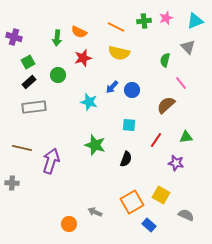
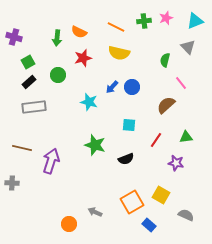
blue circle: moved 3 px up
black semicircle: rotated 49 degrees clockwise
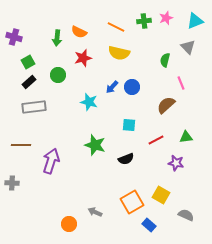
pink line: rotated 16 degrees clockwise
red line: rotated 28 degrees clockwise
brown line: moved 1 px left, 3 px up; rotated 12 degrees counterclockwise
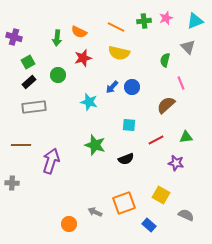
orange square: moved 8 px left, 1 px down; rotated 10 degrees clockwise
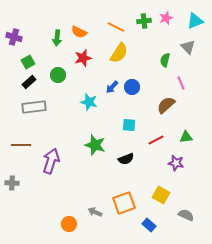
yellow semicircle: rotated 70 degrees counterclockwise
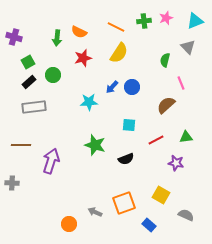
green circle: moved 5 px left
cyan star: rotated 18 degrees counterclockwise
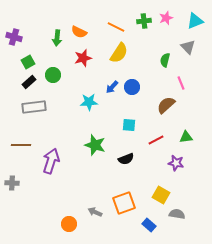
gray semicircle: moved 9 px left, 1 px up; rotated 14 degrees counterclockwise
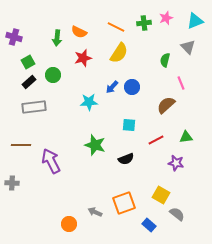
green cross: moved 2 px down
purple arrow: rotated 45 degrees counterclockwise
gray semicircle: rotated 28 degrees clockwise
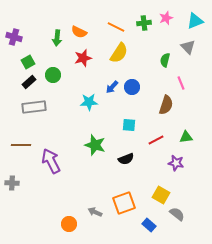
brown semicircle: rotated 150 degrees clockwise
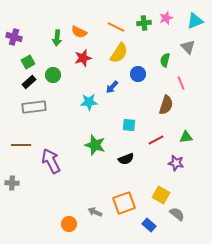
blue circle: moved 6 px right, 13 px up
